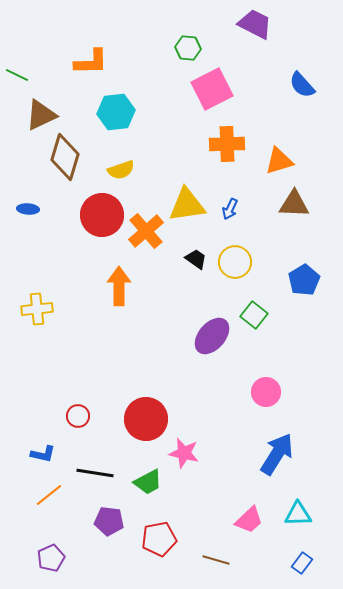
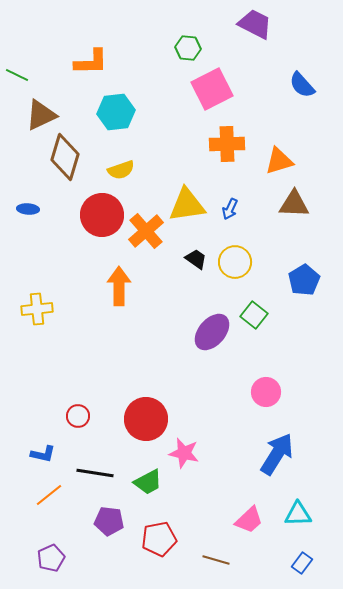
purple ellipse at (212, 336): moved 4 px up
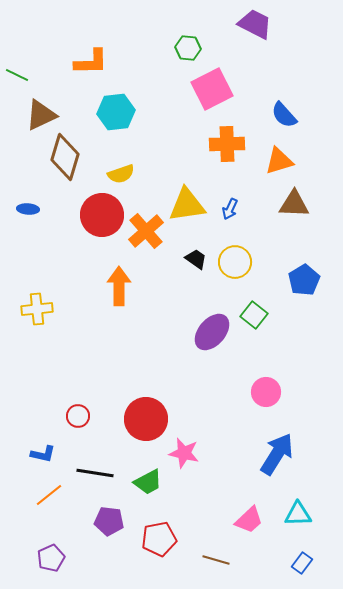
blue semicircle at (302, 85): moved 18 px left, 30 px down
yellow semicircle at (121, 170): moved 4 px down
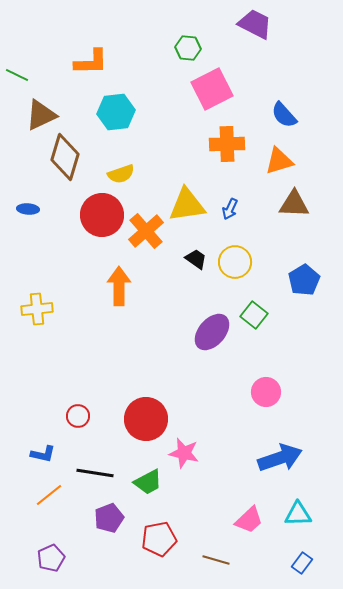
blue arrow at (277, 454): moved 3 px right, 4 px down; rotated 39 degrees clockwise
purple pentagon at (109, 521): moved 3 px up; rotated 28 degrees counterclockwise
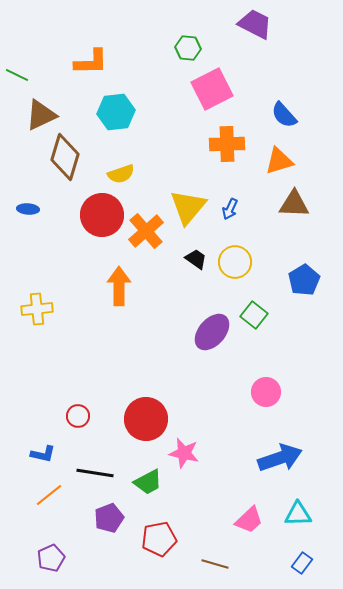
yellow triangle at (187, 205): moved 1 px right, 2 px down; rotated 42 degrees counterclockwise
brown line at (216, 560): moved 1 px left, 4 px down
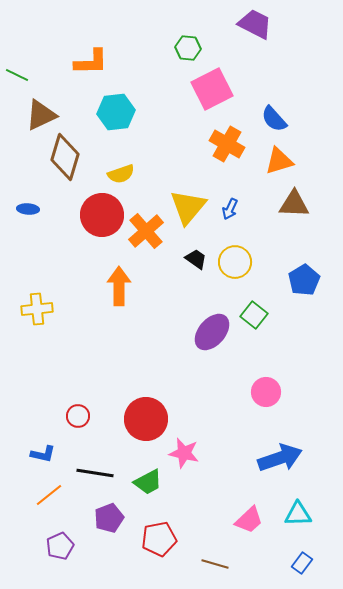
blue semicircle at (284, 115): moved 10 px left, 4 px down
orange cross at (227, 144): rotated 32 degrees clockwise
purple pentagon at (51, 558): moved 9 px right, 12 px up
